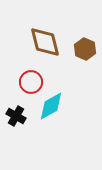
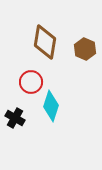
brown diamond: rotated 24 degrees clockwise
cyan diamond: rotated 44 degrees counterclockwise
black cross: moved 1 px left, 2 px down
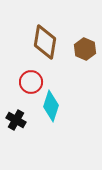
black cross: moved 1 px right, 2 px down
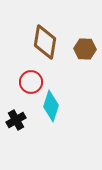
brown hexagon: rotated 20 degrees counterclockwise
black cross: rotated 30 degrees clockwise
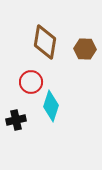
black cross: rotated 18 degrees clockwise
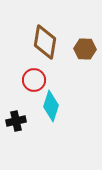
red circle: moved 3 px right, 2 px up
black cross: moved 1 px down
